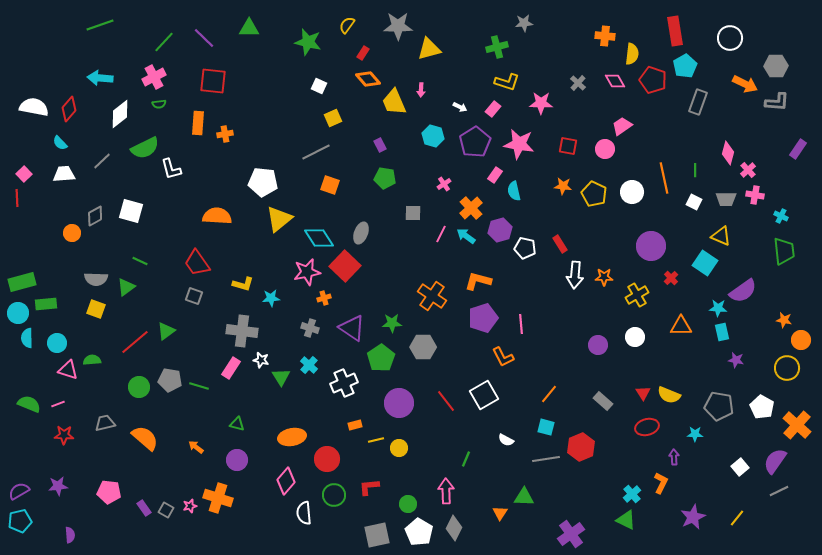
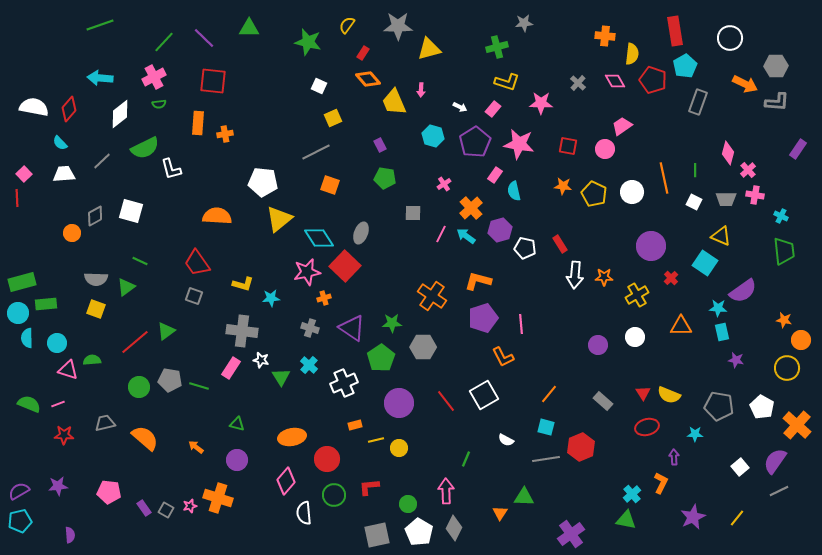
green triangle at (626, 520): rotated 15 degrees counterclockwise
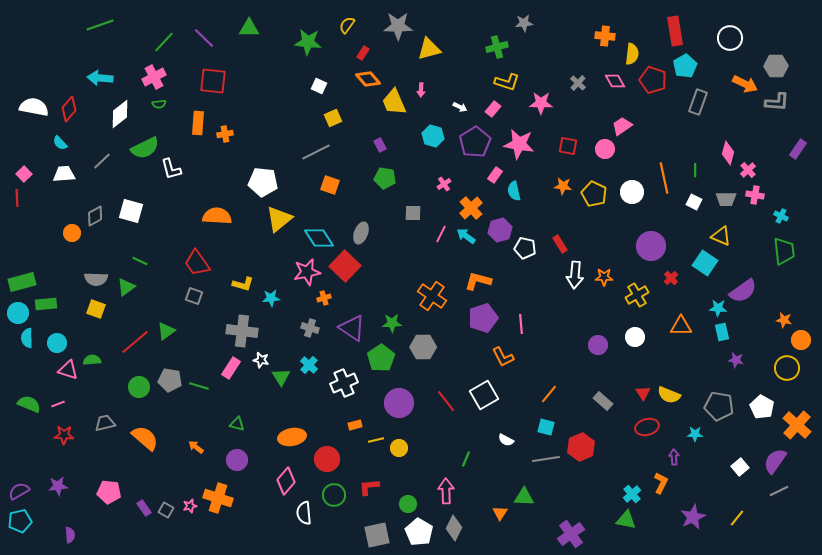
green star at (308, 42): rotated 8 degrees counterclockwise
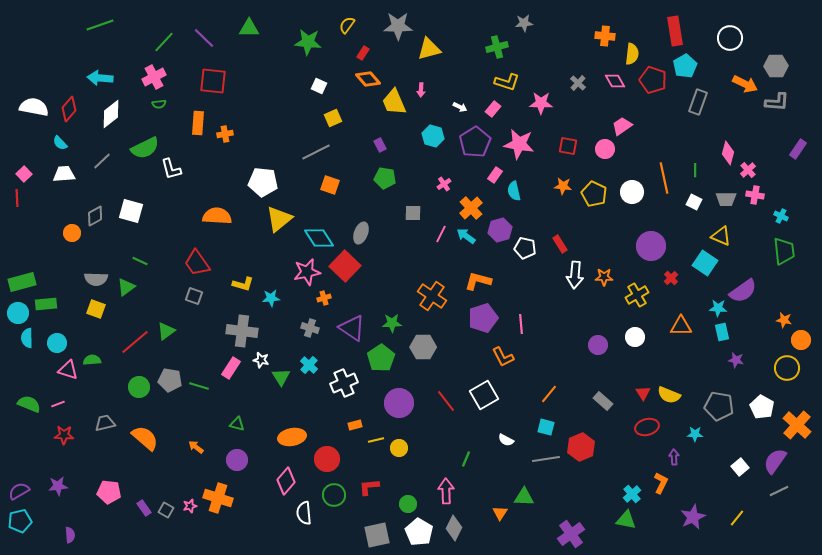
white diamond at (120, 114): moved 9 px left
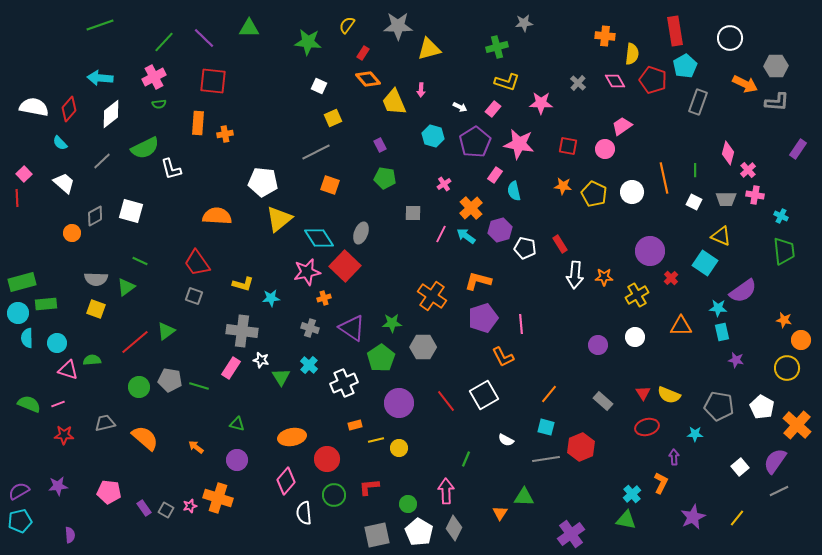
white trapezoid at (64, 174): moved 9 px down; rotated 45 degrees clockwise
purple circle at (651, 246): moved 1 px left, 5 px down
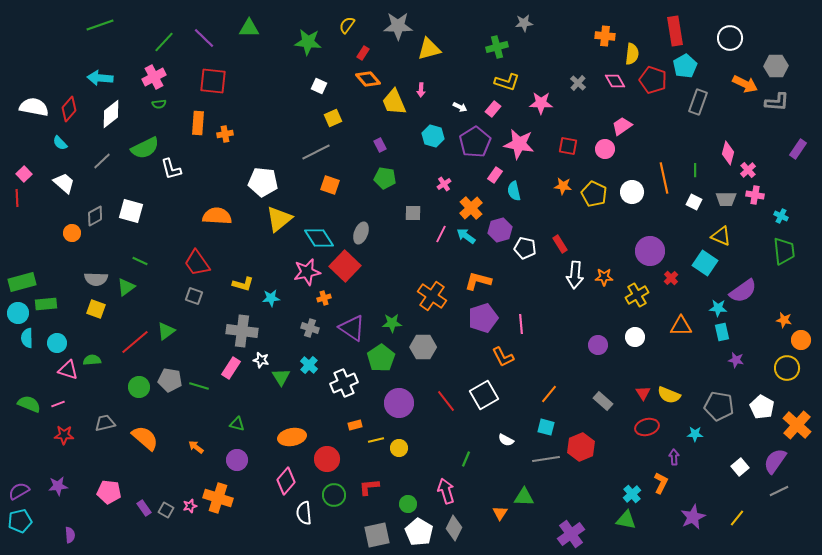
pink arrow at (446, 491): rotated 15 degrees counterclockwise
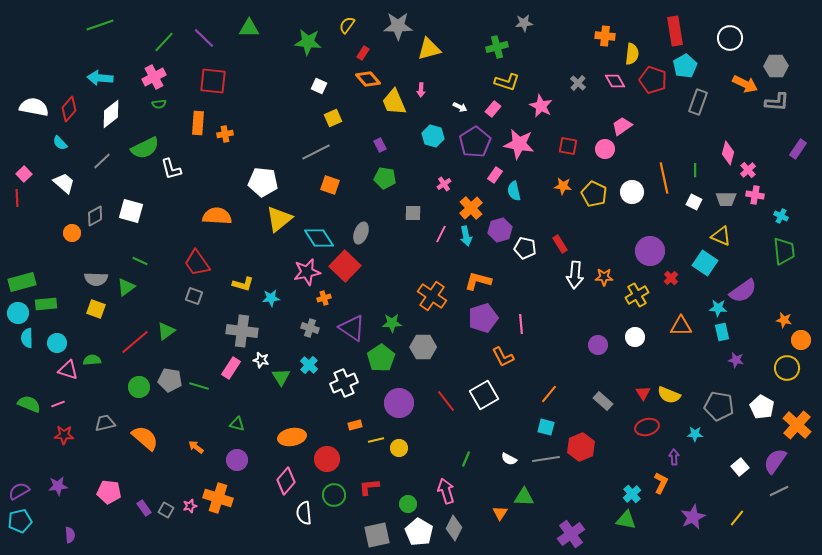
pink star at (541, 103): moved 3 px down; rotated 25 degrees clockwise
cyan arrow at (466, 236): rotated 138 degrees counterclockwise
white semicircle at (506, 440): moved 3 px right, 19 px down
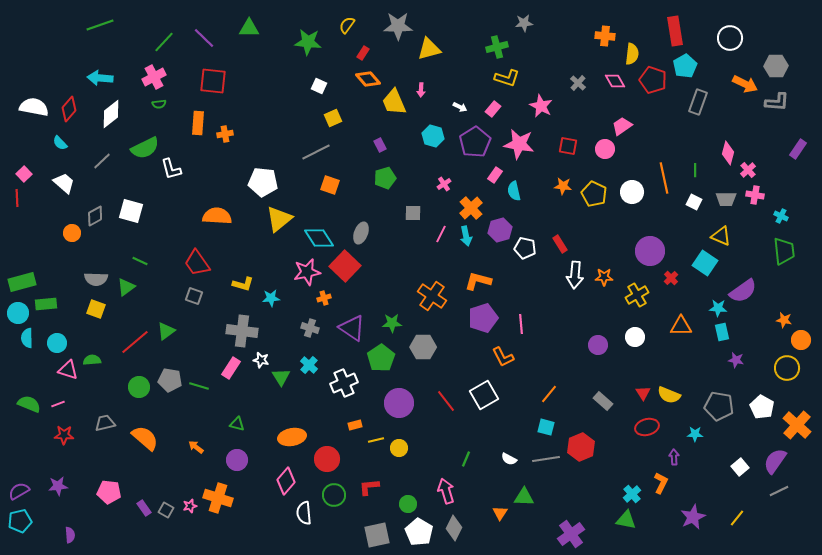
yellow L-shape at (507, 82): moved 4 px up
green pentagon at (385, 178): rotated 25 degrees counterclockwise
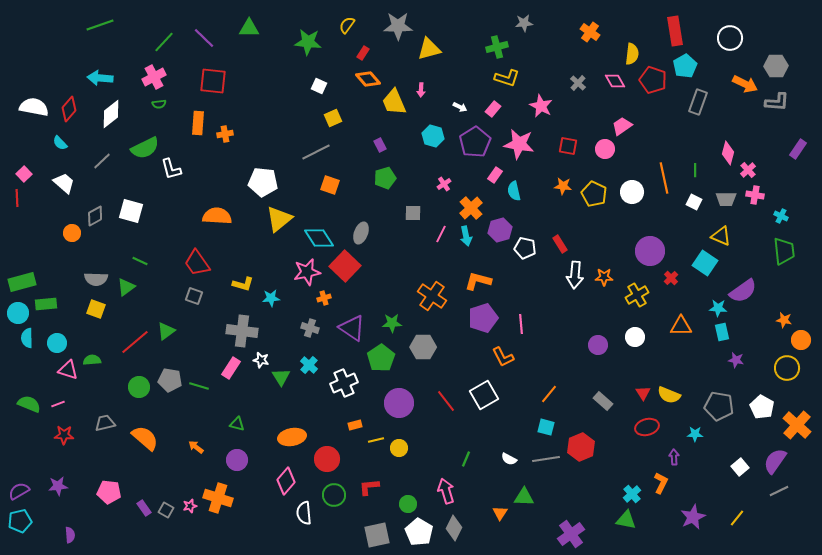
orange cross at (605, 36): moved 15 px left, 4 px up; rotated 30 degrees clockwise
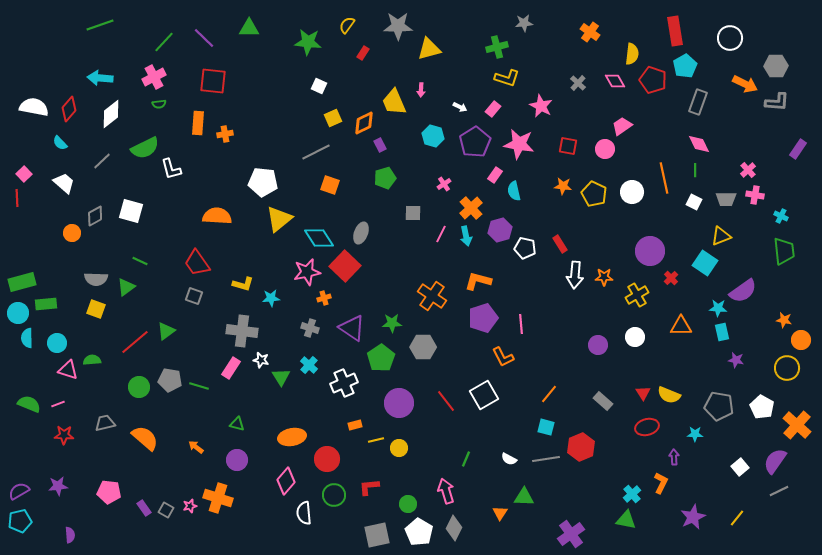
orange diamond at (368, 79): moved 4 px left, 44 px down; rotated 75 degrees counterclockwise
pink diamond at (728, 153): moved 29 px left, 9 px up; rotated 40 degrees counterclockwise
yellow triangle at (721, 236): rotated 45 degrees counterclockwise
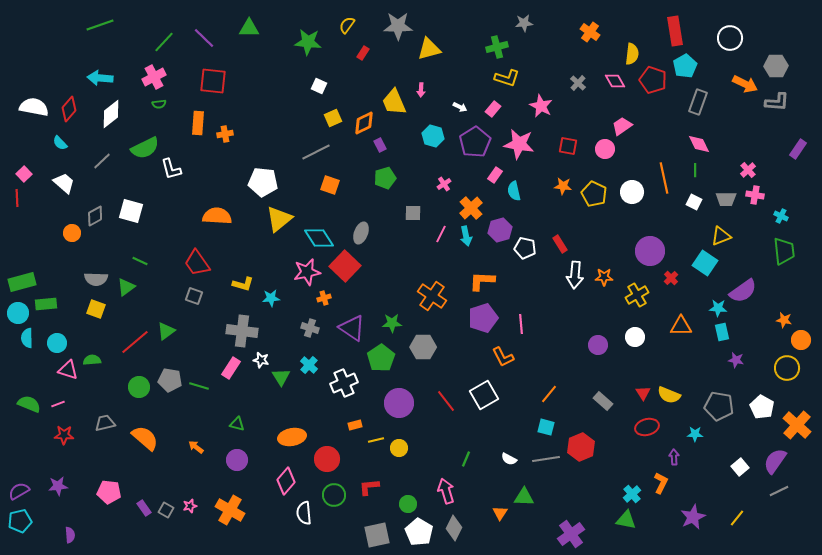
orange L-shape at (478, 281): moved 4 px right; rotated 12 degrees counterclockwise
orange cross at (218, 498): moved 12 px right, 12 px down; rotated 12 degrees clockwise
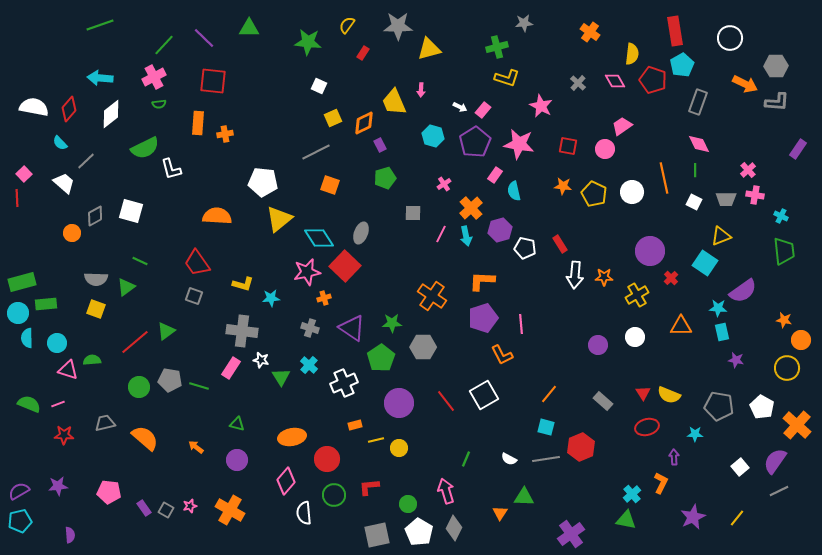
green line at (164, 42): moved 3 px down
cyan pentagon at (685, 66): moved 3 px left, 1 px up
pink rectangle at (493, 109): moved 10 px left, 1 px down
gray line at (102, 161): moved 16 px left
orange L-shape at (503, 357): moved 1 px left, 2 px up
